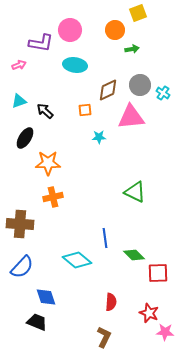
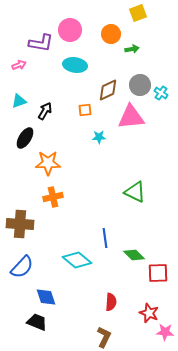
orange circle: moved 4 px left, 4 px down
cyan cross: moved 2 px left
black arrow: rotated 78 degrees clockwise
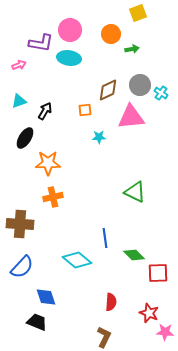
cyan ellipse: moved 6 px left, 7 px up
